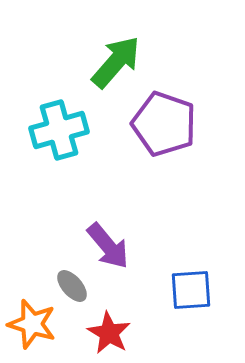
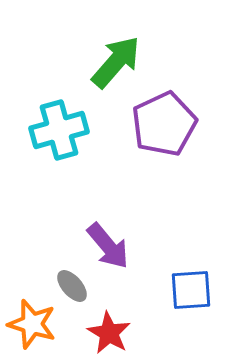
purple pentagon: rotated 28 degrees clockwise
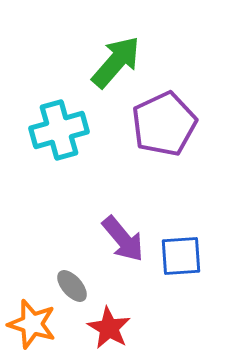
purple arrow: moved 15 px right, 7 px up
blue square: moved 10 px left, 34 px up
red star: moved 5 px up
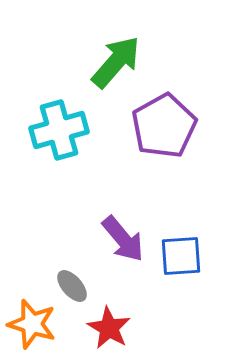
purple pentagon: moved 2 px down; rotated 4 degrees counterclockwise
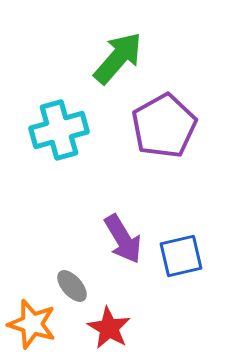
green arrow: moved 2 px right, 4 px up
purple arrow: rotated 9 degrees clockwise
blue square: rotated 9 degrees counterclockwise
